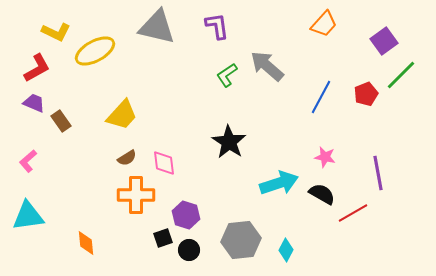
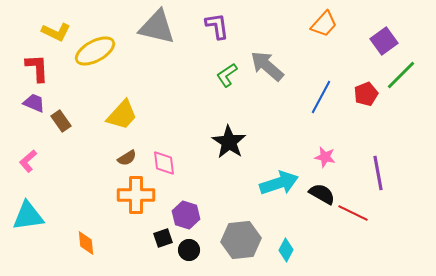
red L-shape: rotated 64 degrees counterclockwise
red line: rotated 56 degrees clockwise
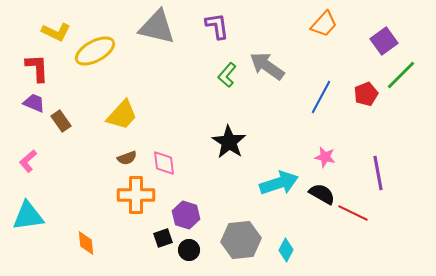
gray arrow: rotated 6 degrees counterclockwise
green L-shape: rotated 15 degrees counterclockwise
brown semicircle: rotated 12 degrees clockwise
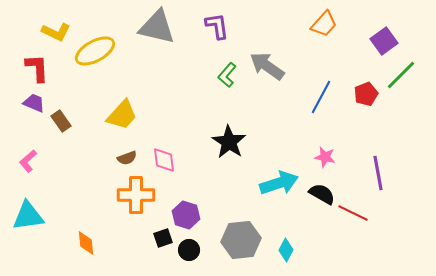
pink diamond: moved 3 px up
